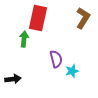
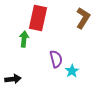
cyan star: rotated 16 degrees counterclockwise
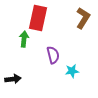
purple semicircle: moved 3 px left, 4 px up
cyan star: rotated 24 degrees clockwise
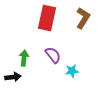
red rectangle: moved 9 px right
green arrow: moved 19 px down
purple semicircle: rotated 24 degrees counterclockwise
black arrow: moved 2 px up
